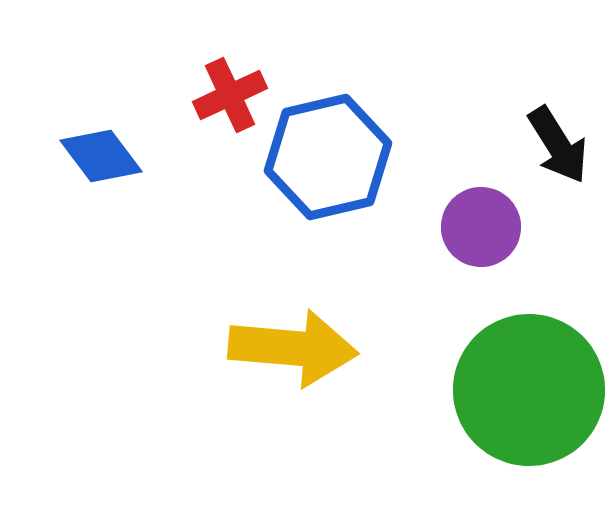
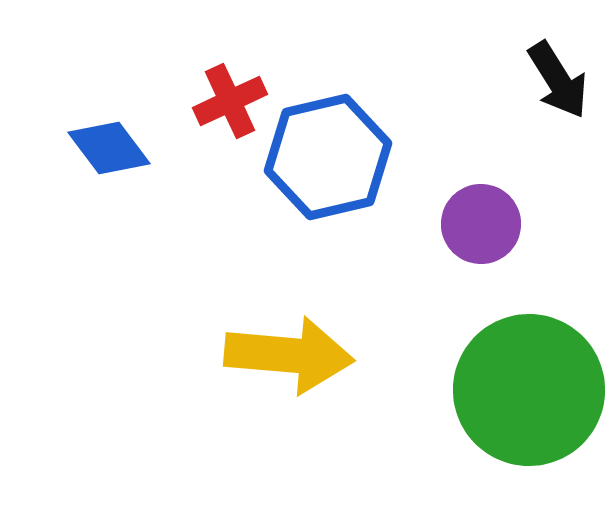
red cross: moved 6 px down
black arrow: moved 65 px up
blue diamond: moved 8 px right, 8 px up
purple circle: moved 3 px up
yellow arrow: moved 4 px left, 7 px down
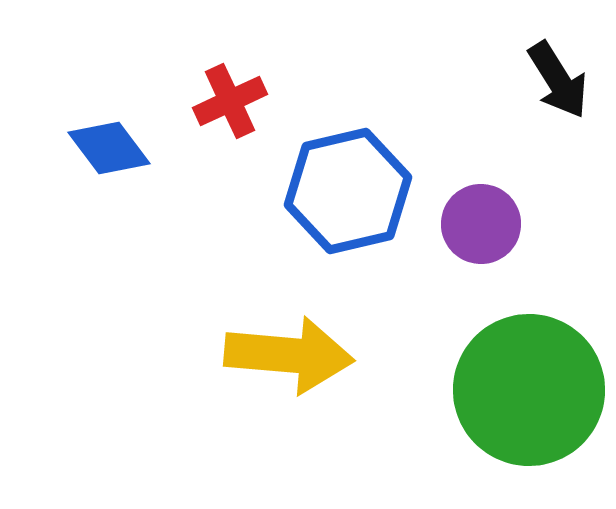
blue hexagon: moved 20 px right, 34 px down
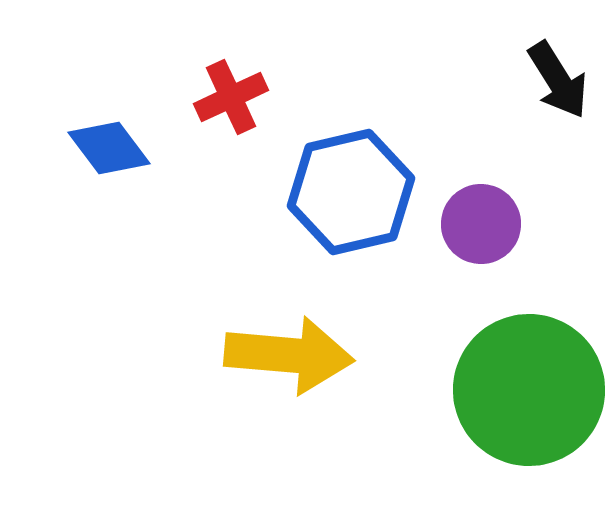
red cross: moved 1 px right, 4 px up
blue hexagon: moved 3 px right, 1 px down
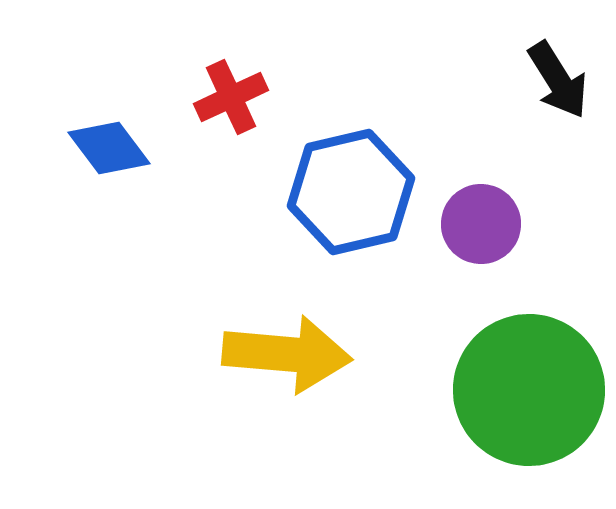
yellow arrow: moved 2 px left, 1 px up
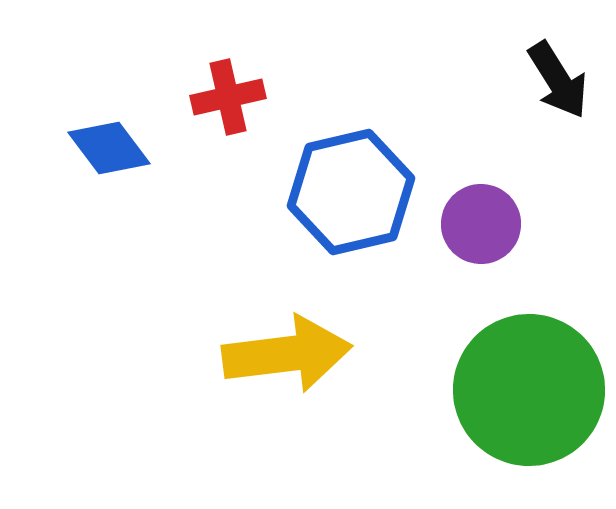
red cross: moved 3 px left; rotated 12 degrees clockwise
yellow arrow: rotated 12 degrees counterclockwise
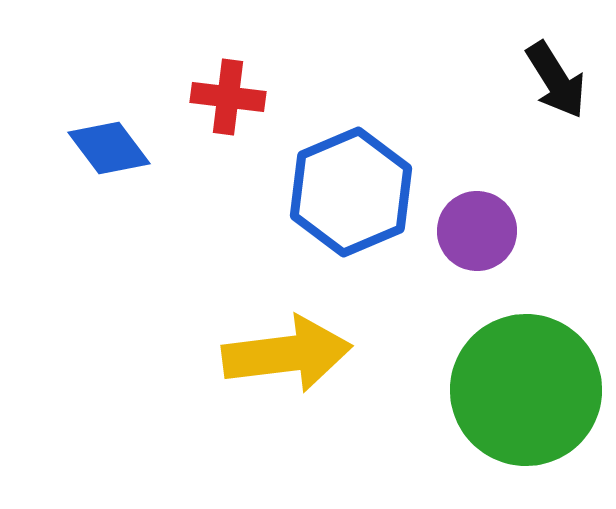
black arrow: moved 2 px left
red cross: rotated 20 degrees clockwise
blue hexagon: rotated 10 degrees counterclockwise
purple circle: moved 4 px left, 7 px down
green circle: moved 3 px left
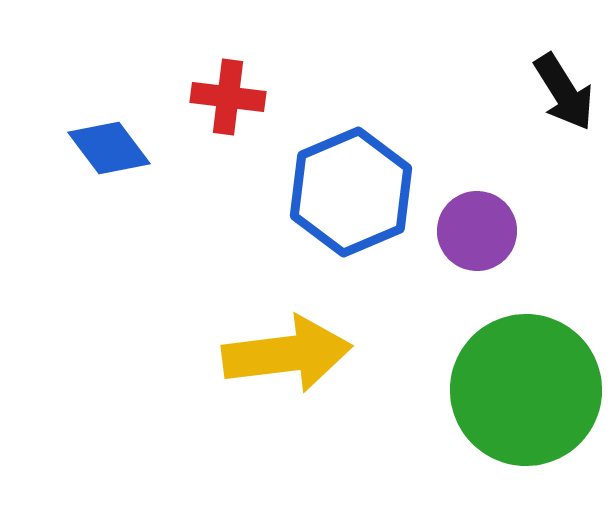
black arrow: moved 8 px right, 12 px down
